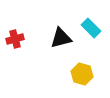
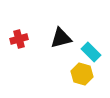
cyan rectangle: moved 24 px down
red cross: moved 4 px right
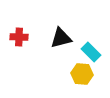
red cross: moved 2 px up; rotated 18 degrees clockwise
yellow hexagon: rotated 10 degrees counterclockwise
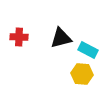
cyan rectangle: moved 3 px left, 2 px up; rotated 18 degrees counterclockwise
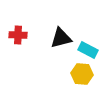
red cross: moved 1 px left, 2 px up
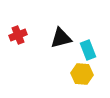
red cross: rotated 24 degrees counterclockwise
cyan rectangle: rotated 42 degrees clockwise
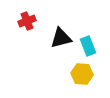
red cross: moved 9 px right, 14 px up
cyan rectangle: moved 4 px up
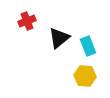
black triangle: moved 2 px left; rotated 25 degrees counterclockwise
yellow hexagon: moved 3 px right, 2 px down
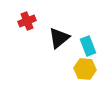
yellow hexagon: moved 7 px up
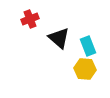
red cross: moved 3 px right, 2 px up
black triangle: rotated 40 degrees counterclockwise
